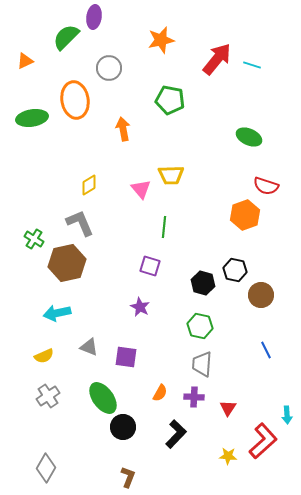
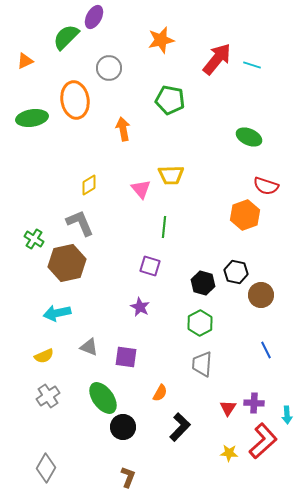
purple ellipse at (94, 17): rotated 20 degrees clockwise
black hexagon at (235, 270): moved 1 px right, 2 px down
green hexagon at (200, 326): moved 3 px up; rotated 20 degrees clockwise
purple cross at (194, 397): moved 60 px right, 6 px down
black L-shape at (176, 434): moved 4 px right, 7 px up
yellow star at (228, 456): moved 1 px right, 3 px up
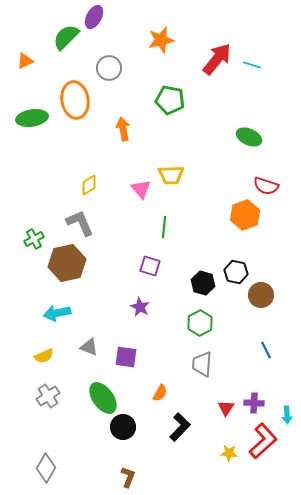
green cross at (34, 239): rotated 30 degrees clockwise
red triangle at (228, 408): moved 2 px left
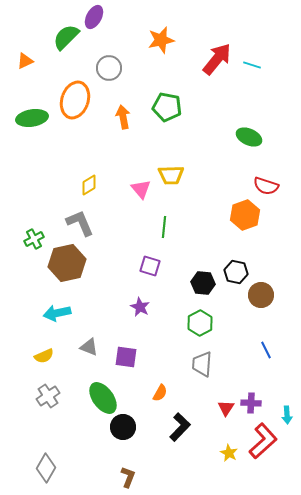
orange ellipse at (75, 100): rotated 27 degrees clockwise
green pentagon at (170, 100): moved 3 px left, 7 px down
orange arrow at (123, 129): moved 12 px up
black hexagon at (203, 283): rotated 10 degrees counterclockwise
purple cross at (254, 403): moved 3 px left
yellow star at (229, 453): rotated 24 degrees clockwise
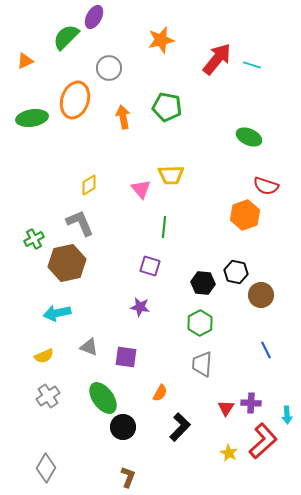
purple star at (140, 307): rotated 18 degrees counterclockwise
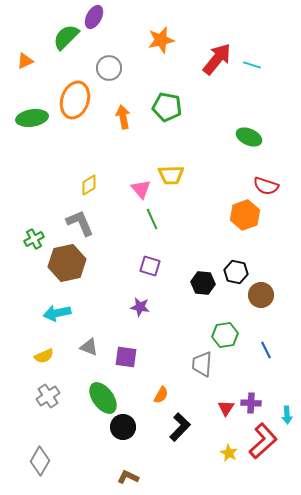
green line at (164, 227): moved 12 px left, 8 px up; rotated 30 degrees counterclockwise
green hexagon at (200, 323): moved 25 px right, 12 px down; rotated 20 degrees clockwise
orange semicircle at (160, 393): moved 1 px right, 2 px down
gray diamond at (46, 468): moved 6 px left, 7 px up
brown L-shape at (128, 477): rotated 85 degrees counterclockwise
